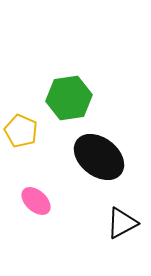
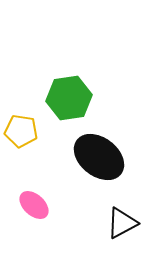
yellow pentagon: rotated 16 degrees counterclockwise
pink ellipse: moved 2 px left, 4 px down
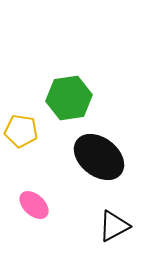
black triangle: moved 8 px left, 3 px down
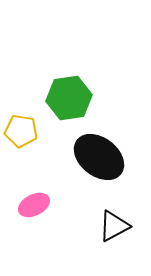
pink ellipse: rotated 68 degrees counterclockwise
